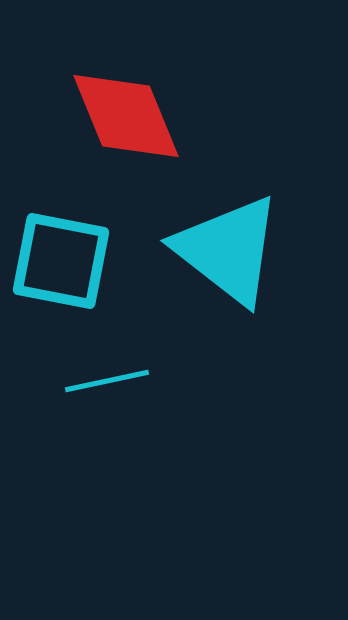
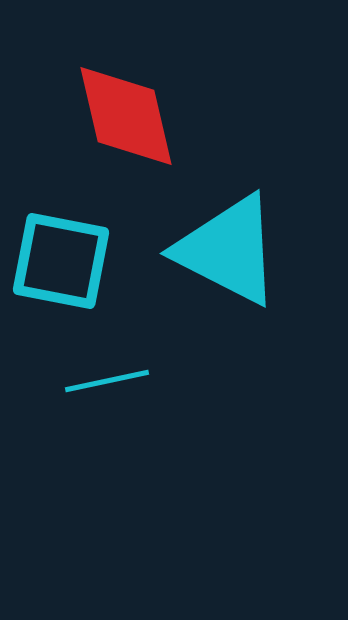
red diamond: rotated 9 degrees clockwise
cyan triangle: rotated 11 degrees counterclockwise
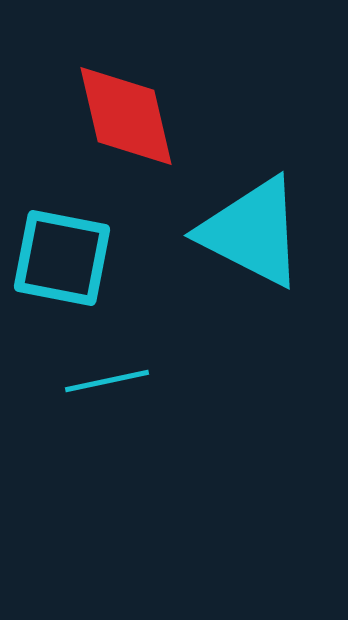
cyan triangle: moved 24 px right, 18 px up
cyan square: moved 1 px right, 3 px up
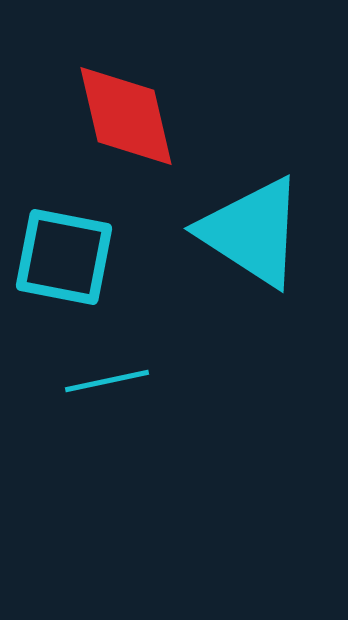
cyan triangle: rotated 6 degrees clockwise
cyan square: moved 2 px right, 1 px up
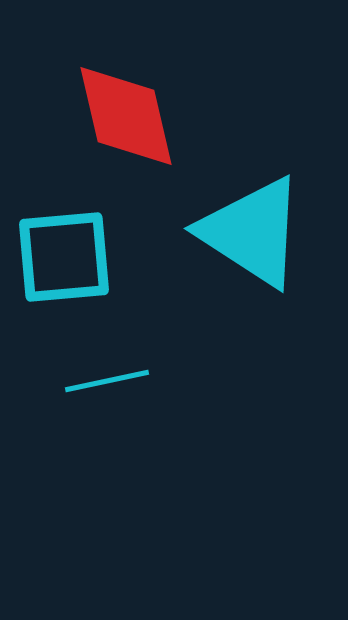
cyan square: rotated 16 degrees counterclockwise
